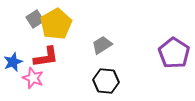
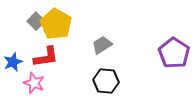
gray square: moved 1 px right, 2 px down; rotated 12 degrees counterclockwise
yellow pentagon: rotated 12 degrees counterclockwise
pink star: moved 1 px right, 5 px down
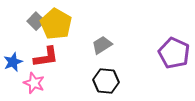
purple pentagon: rotated 8 degrees counterclockwise
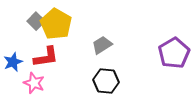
purple pentagon: rotated 16 degrees clockwise
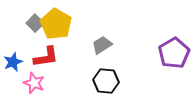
gray square: moved 1 px left, 2 px down
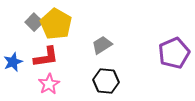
gray square: moved 1 px left, 1 px up
purple pentagon: rotated 8 degrees clockwise
pink star: moved 15 px right, 1 px down; rotated 20 degrees clockwise
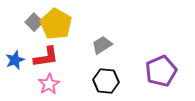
purple pentagon: moved 13 px left, 18 px down
blue star: moved 2 px right, 2 px up
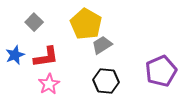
yellow pentagon: moved 30 px right
blue star: moved 5 px up
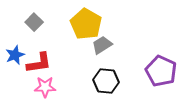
red L-shape: moved 7 px left, 6 px down
purple pentagon: rotated 24 degrees counterclockwise
pink star: moved 4 px left, 3 px down; rotated 30 degrees clockwise
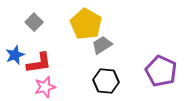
pink star: rotated 15 degrees counterclockwise
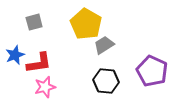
gray square: rotated 30 degrees clockwise
gray trapezoid: moved 2 px right
purple pentagon: moved 9 px left
